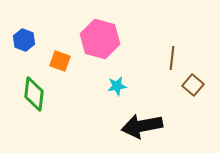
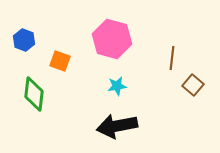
pink hexagon: moved 12 px right
black arrow: moved 25 px left
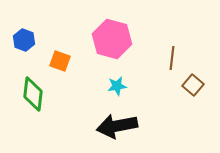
green diamond: moved 1 px left
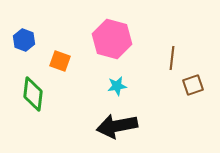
brown square: rotated 30 degrees clockwise
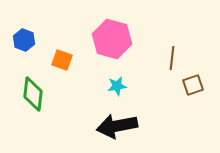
orange square: moved 2 px right, 1 px up
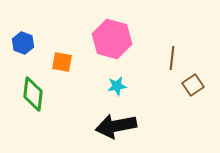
blue hexagon: moved 1 px left, 3 px down
orange square: moved 2 px down; rotated 10 degrees counterclockwise
brown square: rotated 15 degrees counterclockwise
black arrow: moved 1 px left
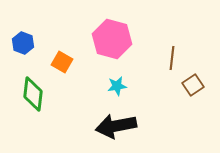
orange square: rotated 20 degrees clockwise
